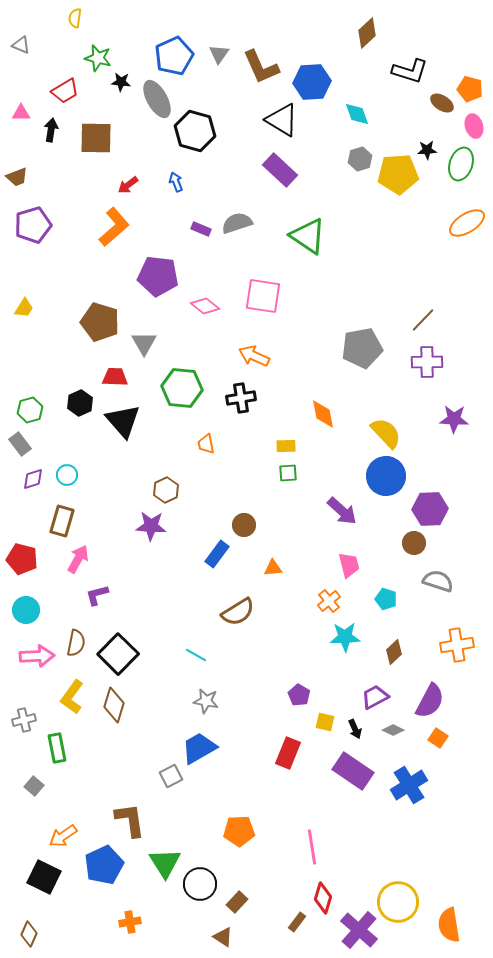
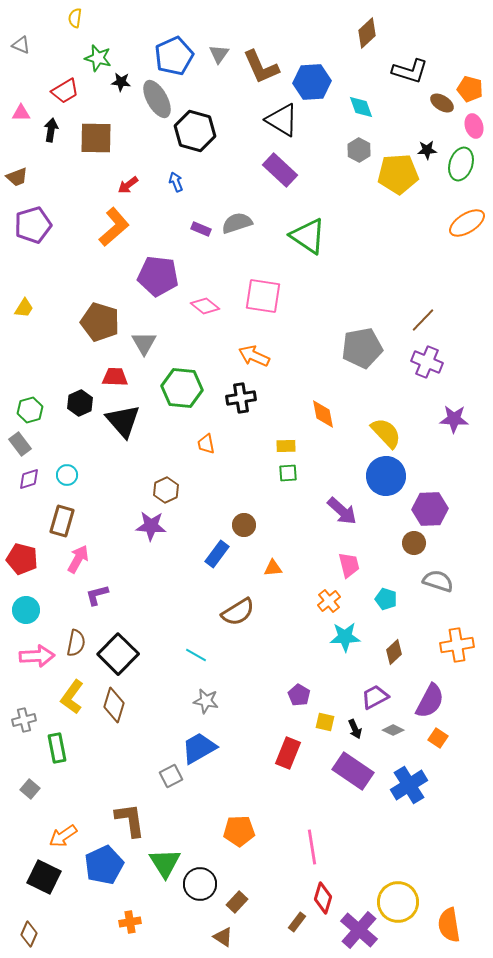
cyan diamond at (357, 114): moved 4 px right, 7 px up
gray hexagon at (360, 159): moved 1 px left, 9 px up; rotated 15 degrees counterclockwise
purple cross at (427, 362): rotated 24 degrees clockwise
purple diamond at (33, 479): moved 4 px left
gray square at (34, 786): moved 4 px left, 3 px down
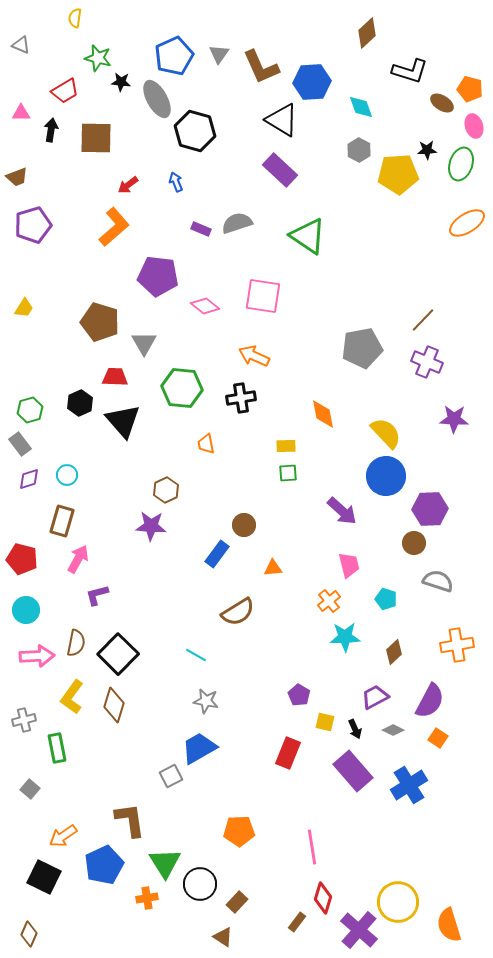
purple rectangle at (353, 771): rotated 15 degrees clockwise
orange cross at (130, 922): moved 17 px right, 24 px up
orange semicircle at (449, 925): rotated 8 degrees counterclockwise
